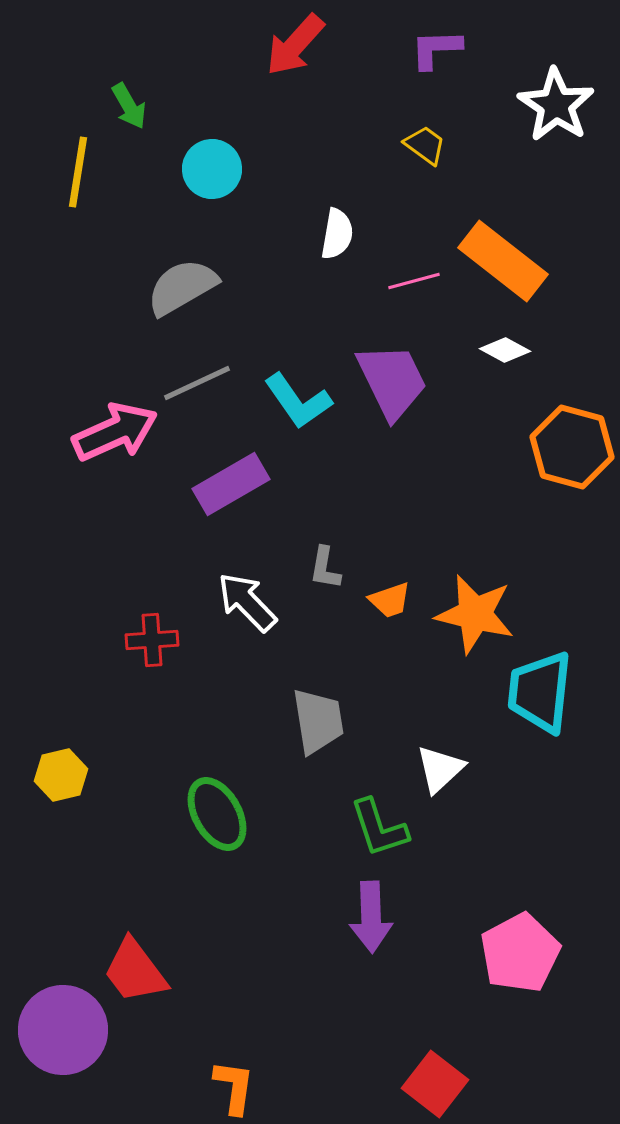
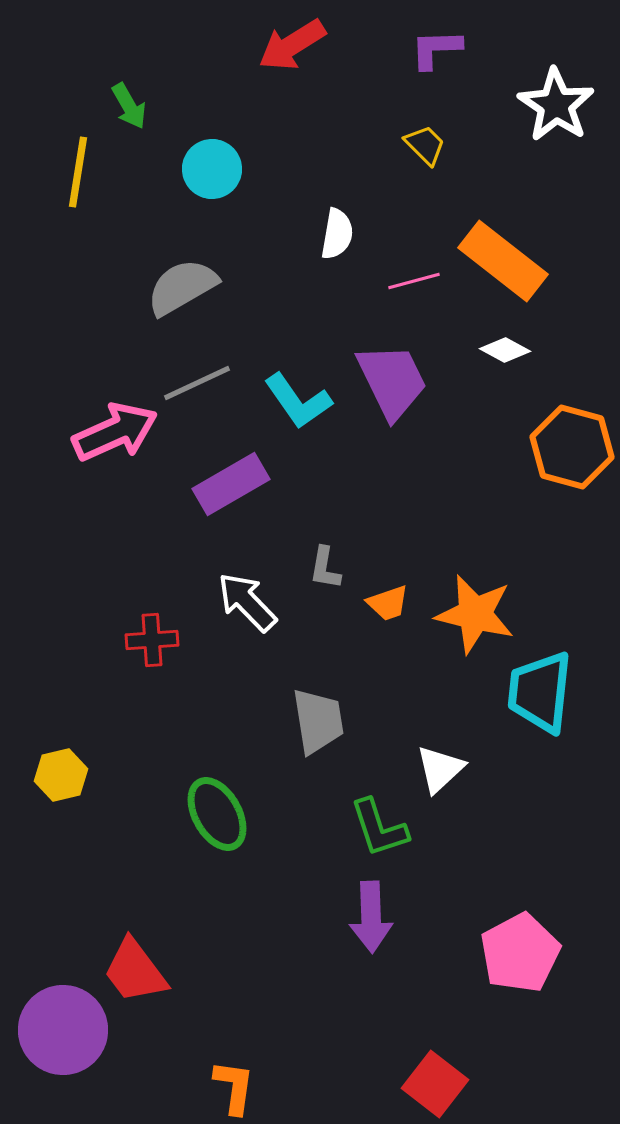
red arrow: moved 3 px left; rotated 16 degrees clockwise
yellow trapezoid: rotated 9 degrees clockwise
orange trapezoid: moved 2 px left, 3 px down
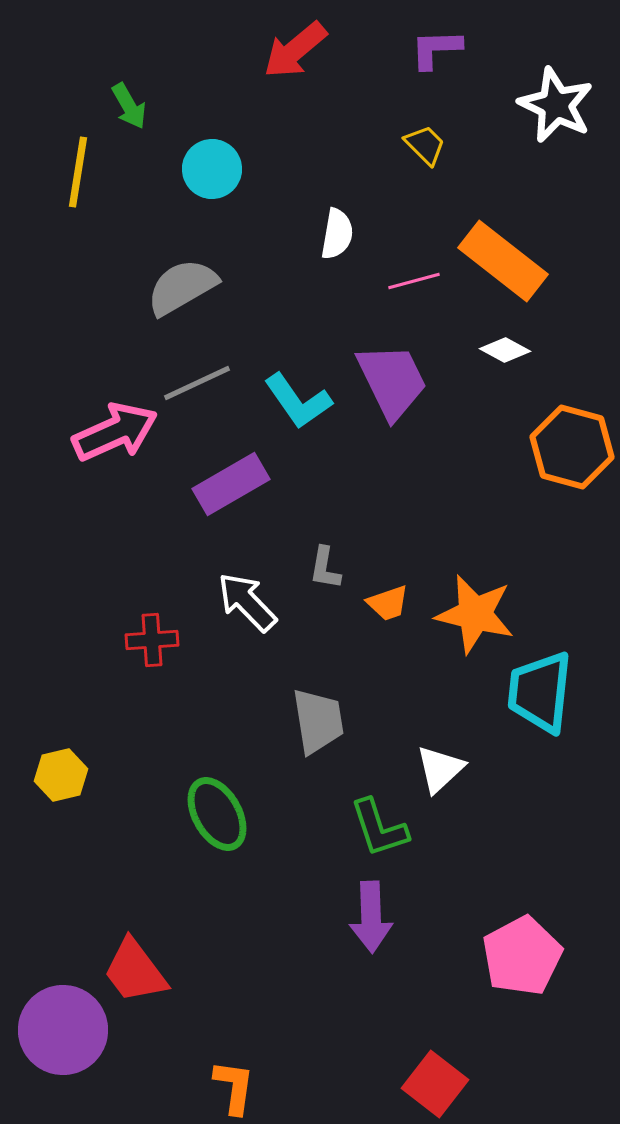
red arrow: moved 3 px right, 5 px down; rotated 8 degrees counterclockwise
white star: rotated 8 degrees counterclockwise
pink pentagon: moved 2 px right, 3 px down
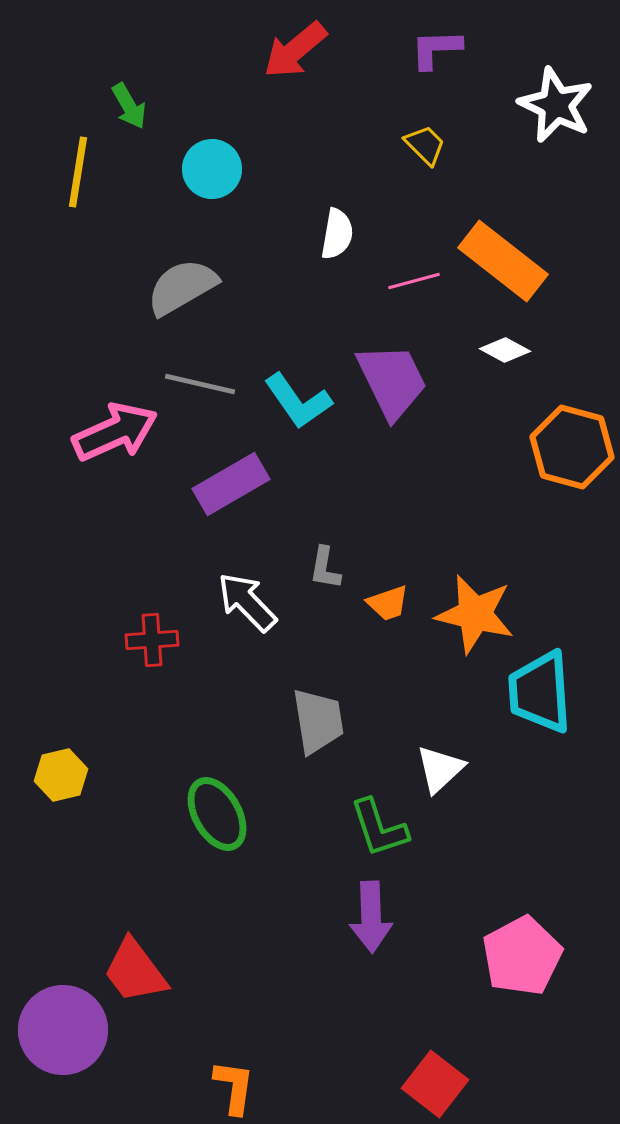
gray line: moved 3 px right, 1 px down; rotated 38 degrees clockwise
cyan trapezoid: rotated 10 degrees counterclockwise
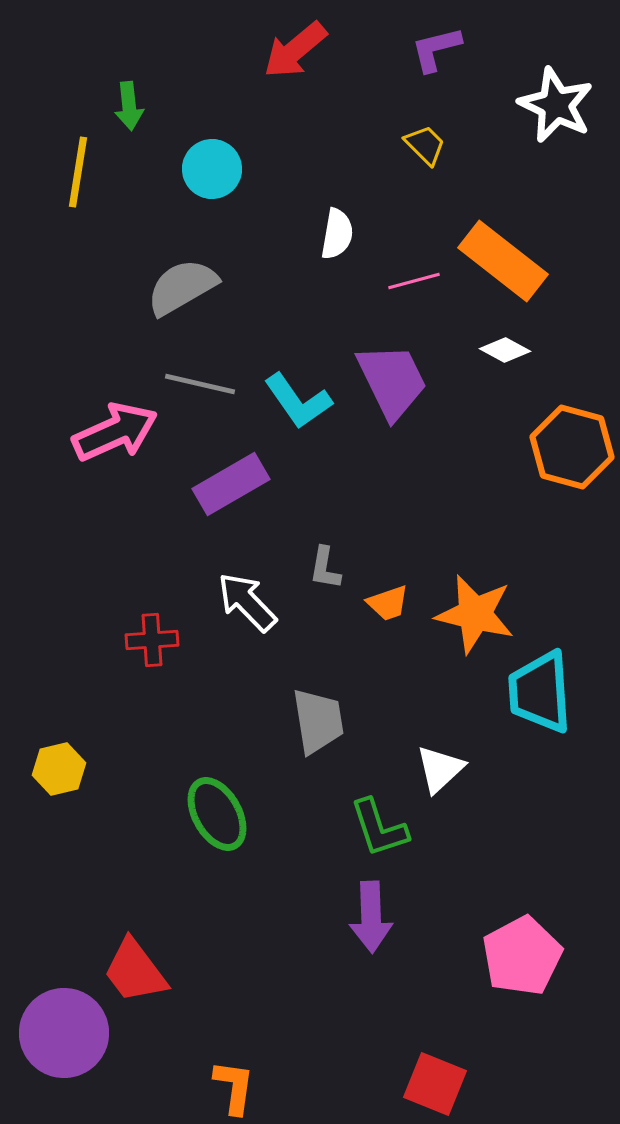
purple L-shape: rotated 12 degrees counterclockwise
green arrow: rotated 24 degrees clockwise
yellow hexagon: moved 2 px left, 6 px up
purple circle: moved 1 px right, 3 px down
red square: rotated 16 degrees counterclockwise
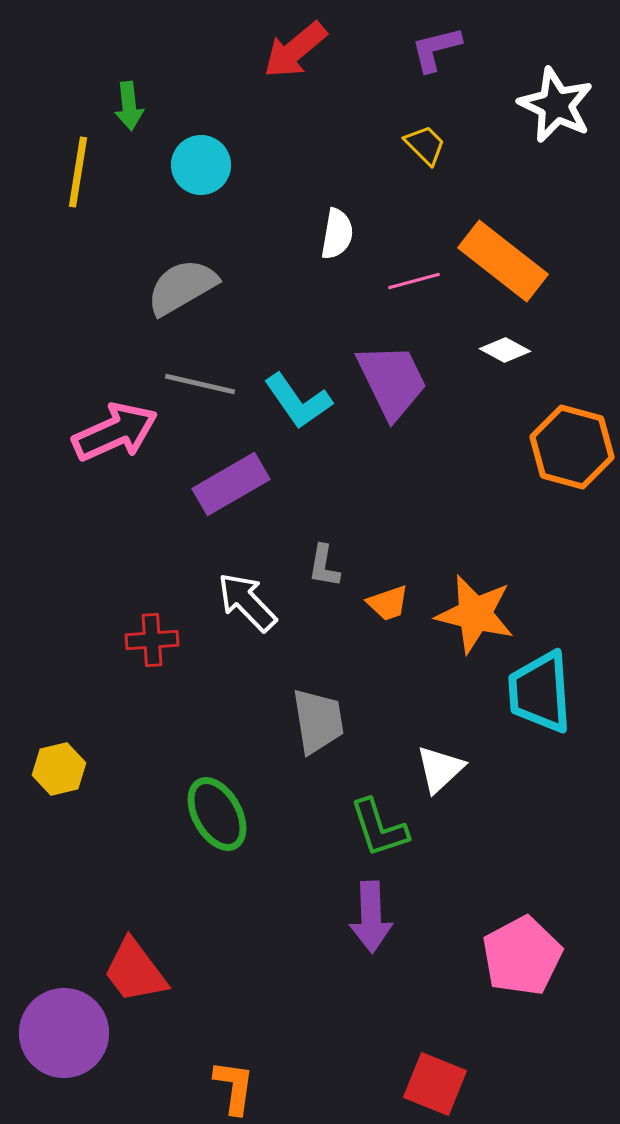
cyan circle: moved 11 px left, 4 px up
gray L-shape: moved 1 px left, 2 px up
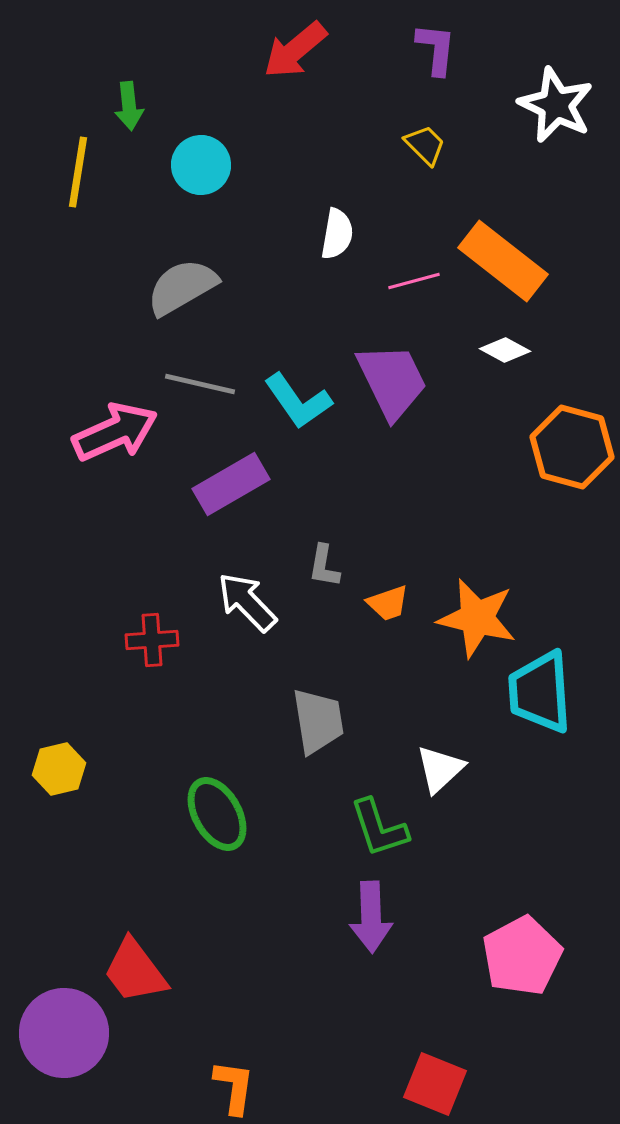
purple L-shape: rotated 110 degrees clockwise
orange star: moved 2 px right, 4 px down
